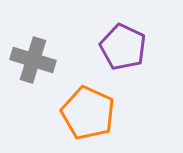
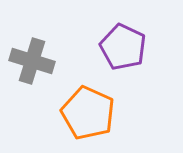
gray cross: moved 1 px left, 1 px down
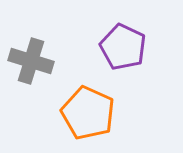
gray cross: moved 1 px left
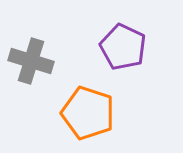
orange pentagon: rotated 6 degrees counterclockwise
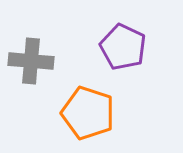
gray cross: rotated 12 degrees counterclockwise
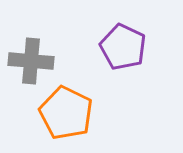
orange pentagon: moved 22 px left; rotated 8 degrees clockwise
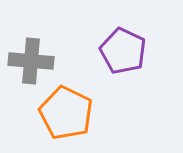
purple pentagon: moved 4 px down
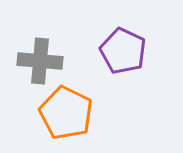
gray cross: moved 9 px right
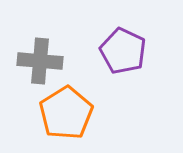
orange pentagon: rotated 14 degrees clockwise
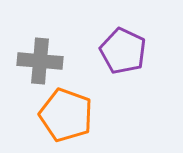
orange pentagon: moved 2 px down; rotated 20 degrees counterclockwise
